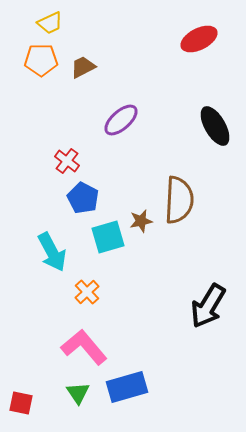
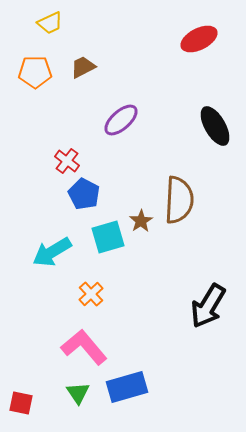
orange pentagon: moved 6 px left, 12 px down
blue pentagon: moved 1 px right, 4 px up
brown star: rotated 20 degrees counterclockwise
cyan arrow: rotated 87 degrees clockwise
orange cross: moved 4 px right, 2 px down
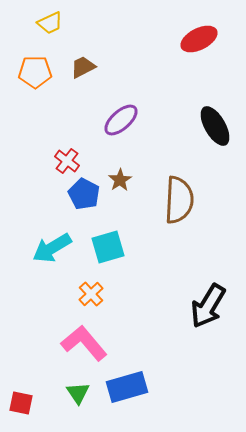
brown star: moved 21 px left, 41 px up
cyan square: moved 10 px down
cyan arrow: moved 4 px up
pink L-shape: moved 4 px up
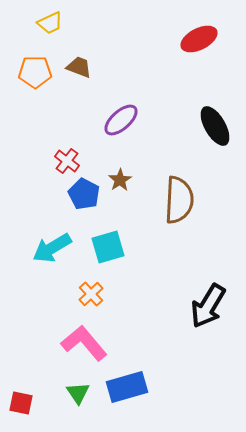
brown trapezoid: moved 4 px left; rotated 48 degrees clockwise
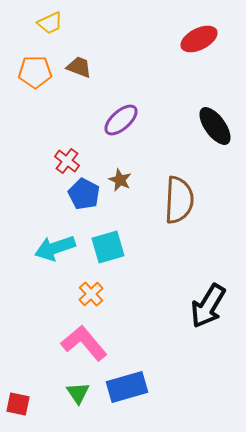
black ellipse: rotated 6 degrees counterclockwise
brown star: rotated 15 degrees counterclockwise
cyan arrow: moved 3 px right; rotated 12 degrees clockwise
red square: moved 3 px left, 1 px down
